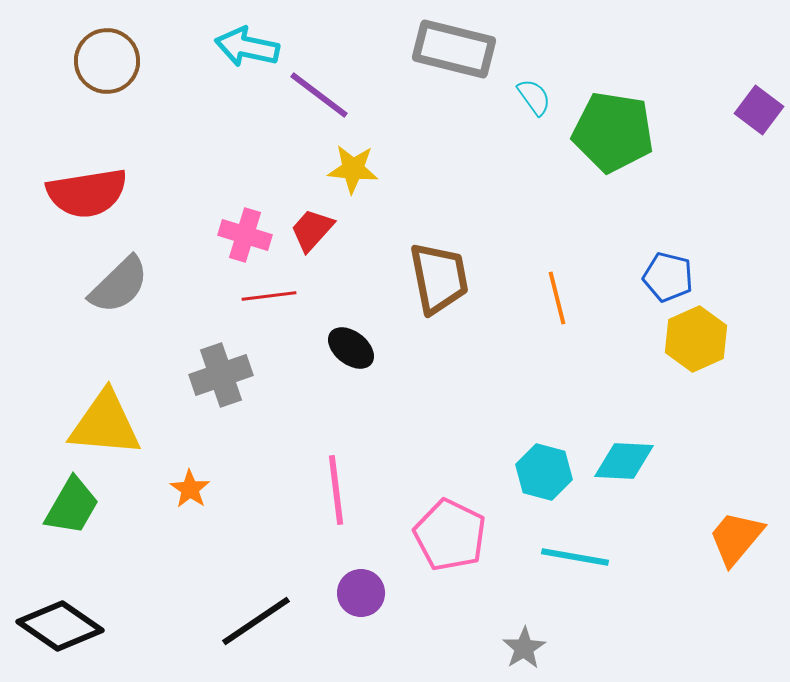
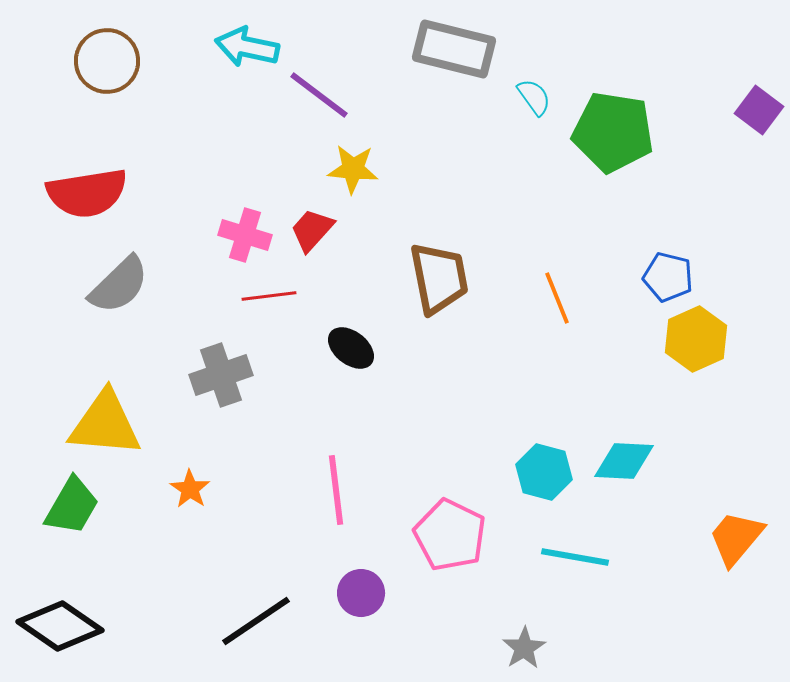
orange line: rotated 8 degrees counterclockwise
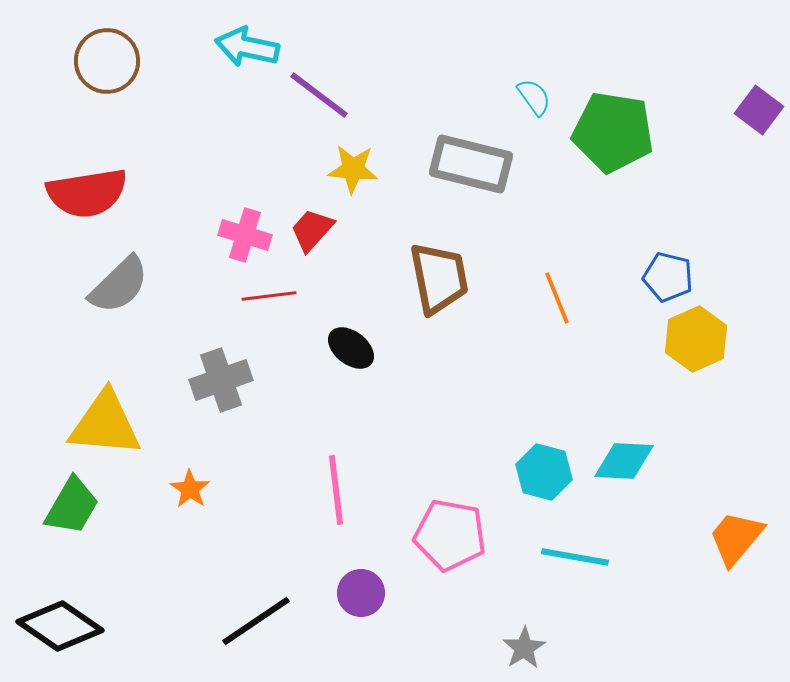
gray rectangle: moved 17 px right, 115 px down
gray cross: moved 5 px down
pink pentagon: rotated 16 degrees counterclockwise
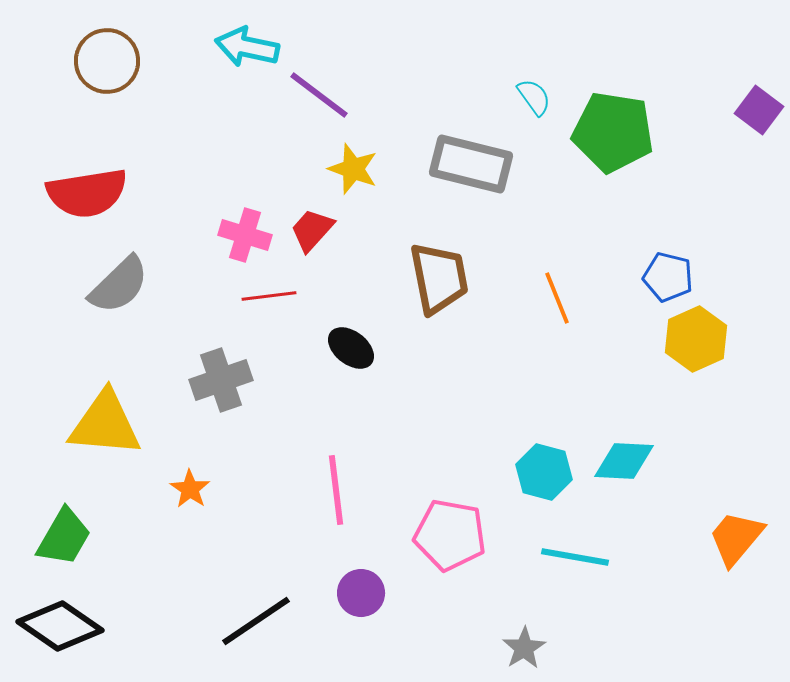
yellow star: rotated 15 degrees clockwise
green trapezoid: moved 8 px left, 31 px down
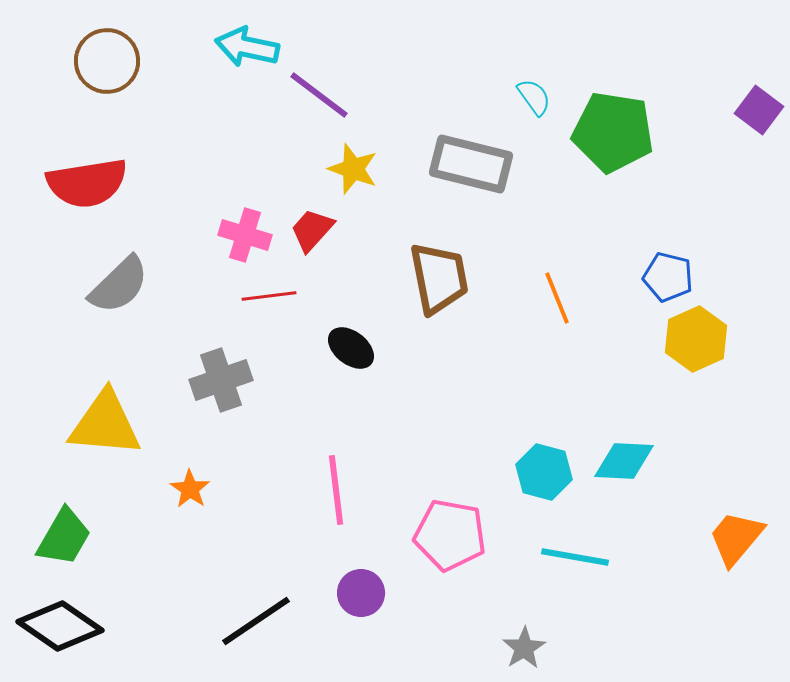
red semicircle: moved 10 px up
